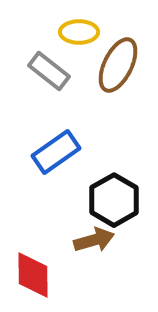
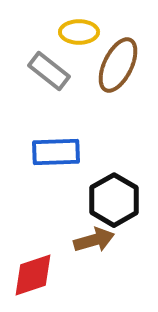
blue rectangle: rotated 33 degrees clockwise
red diamond: rotated 72 degrees clockwise
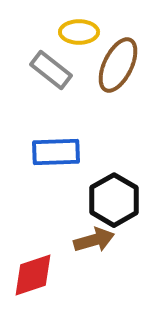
gray rectangle: moved 2 px right, 1 px up
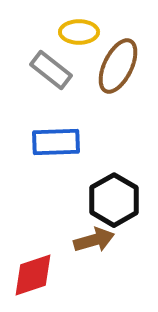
brown ellipse: moved 1 px down
blue rectangle: moved 10 px up
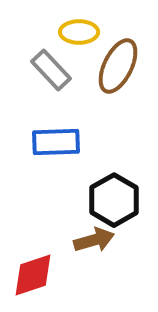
gray rectangle: rotated 9 degrees clockwise
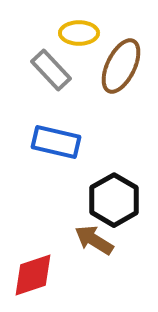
yellow ellipse: moved 1 px down
brown ellipse: moved 3 px right
blue rectangle: rotated 15 degrees clockwise
brown arrow: rotated 132 degrees counterclockwise
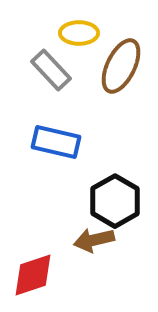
black hexagon: moved 1 px right, 1 px down
brown arrow: rotated 45 degrees counterclockwise
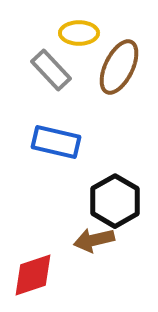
brown ellipse: moved 2 px left, 1 px down
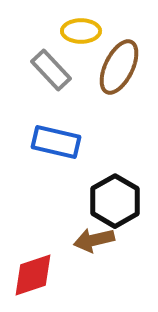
yellow ellipse: moved 2 px right, 2 px up
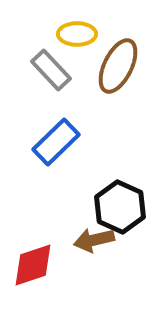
yellow ellipse: moved 4 px left, 3 px down
brown ellipse: moved 1 px left, 1 px up
blue rectangle: rotated 57 degrees counterclockwise
black hexagon: moved 5 px right, 6 px down; rotated 6 degrees counterclockwise
red diamond: moved 10 px up
